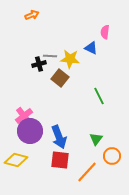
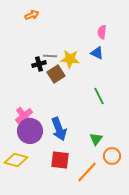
pink semicircle: moved 3 px left
blue triangle: moved 6 px right, 5 px down
brown square: moved 4 px left, 4 px up; rotated 18 degrees clockwise
blue arrow: moved 8 px up
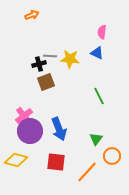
brown square: moved 10 px left, 8 px down; rotated 12 degrees clockwise
red square: moved 4 px left, 2 px down
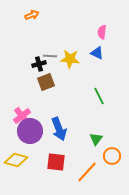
pink cross: moved 2 px left
